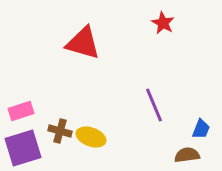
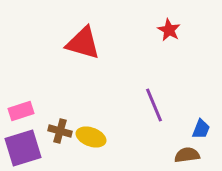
red star: moved 6 px right, 7 px down
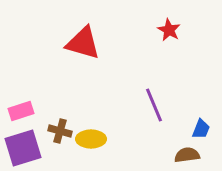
yellow ellipse: moved 2 px down; rotated 20 degrees counterclockwise
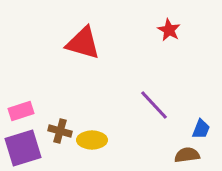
purple line: rotated 20 degrees counterclockwise
yellow ellipse: moved 1 px right, 1 px down
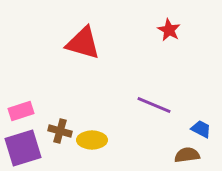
purple line: rotated 24 degrees counterclockwise
blue trapezoid: rotated 85 degrees counterclockwise
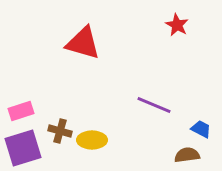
red star: moved 8 px right, 5 px up
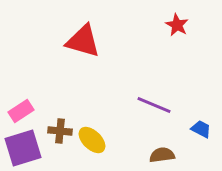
red triangle: moved 2 px up
pink rectangle: rotated 15 degrees counterclockwise
brown cross: rotated 10 degrees counterclockwise
yellow ellipse: rotated 44 degrees clockwise
brown semicircle: moved 25 px left
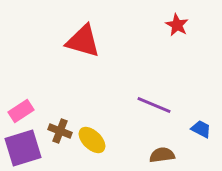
brown cross: rotated 15 degrees clockwise
